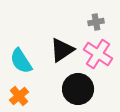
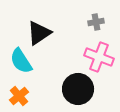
black triangle: moved 23 px left, 17 px up
pink cross: moved 1 px right, 3 px down; rotated 12 degrees counterclockwise
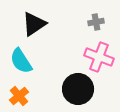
black triangle: moved 5 px left, 9 px up
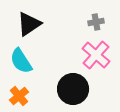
black triangle: moved 5 px left
pink cross: moved 3 px left, 2 px up; rotated 20 degrees clockwise
black circle: moved 5 px left
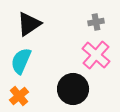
cyan semicircle: rotated 56 degrees clockwise
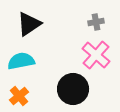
cyan semicircle: rotated 56 degrees clockwise
